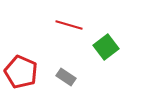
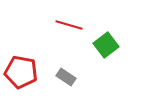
green square: moved 2 px up
red pentagon: rotated 12 degrees counterclockwise
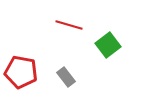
green square: moved 2 px right
gray rectangle: rotated 18 degrees clockwise
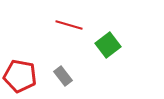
red pentagon: moved 1 px left, 4 px down
gray rectangle: moved 3 px left, 1 px up
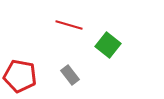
green square: rotated 15 degrees counterclockwise
gray rectangle: moved 7 px right, 1 px up
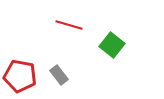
green square: moved 4 px right
gray rectangle: moved 11 px left
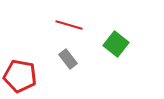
green square: moved 4 px right, 1 px up
gray rectangle: moved 9 px right, 16 px up
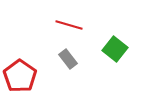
green square: moved 1 px left, 5 px down
red pentagon: rotated 24 degrees clockwise
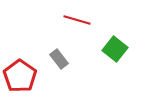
red line: moved 8 px right, 5 px up
gray rectangle: moved 9 px left
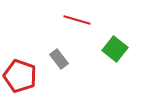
red pentagon: rotated 16 degrees counterclockwise
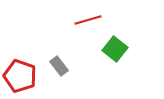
red line: moved 11 px right; rotated 32 degrees counterclockwise
gray rectangle: moved 7 px down
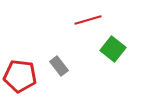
green square: moved 2 px left
red pentagon: rotated 12 degrees counterclockwise
